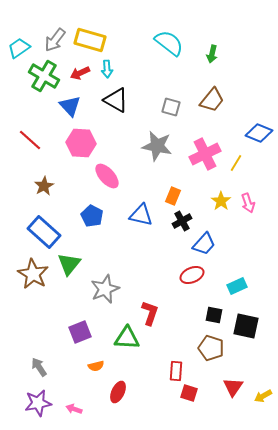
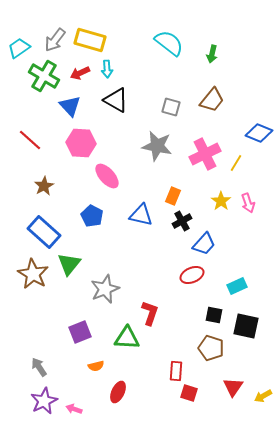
purple star at (38, 403): moved 6 px right, 2 px up; rotated 16 degrees counterclockwise
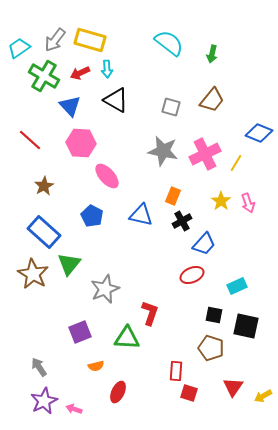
gray star at (157, 146): moved 6 px right, 5 px down
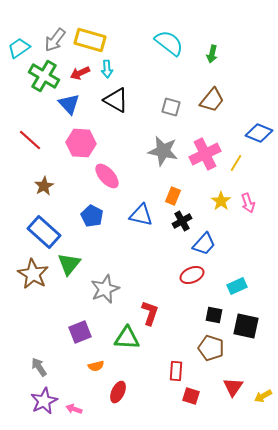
blue triangle at (70, 106): moved 1 px left, 2 px up
red square at (189, 393): moved 2 px right, 3 px down
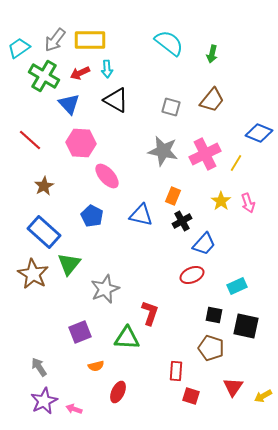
yellow rectangle at (90, 40): rotated 16 degrees counterclockwise
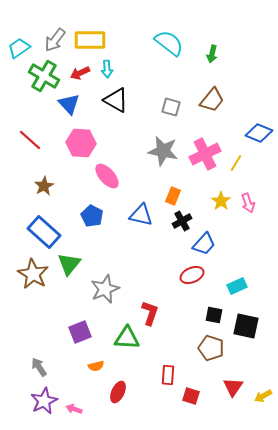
red rectangle at (176, 371): moved 8 px left, 4 px down
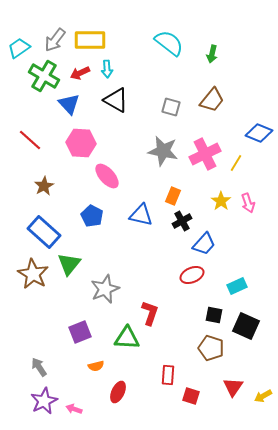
black square at (246, 326): rotated 12 degrees clockwise
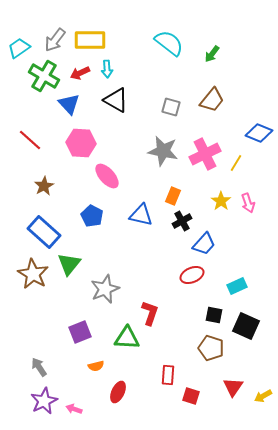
green arrow at (212, 54): rotated 24 degrees clockwise
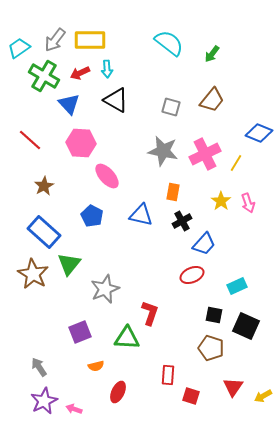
orange rectangle at (173, 196): moved 4 px up; rotated 12 degrees counterclockwise
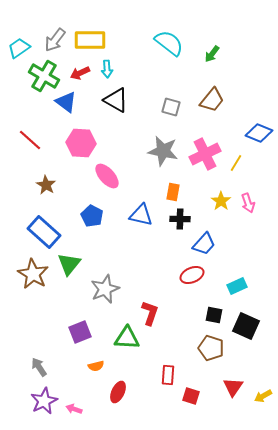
blue triangle at (69, 104): moved 3 px left, 2 px up; rotated 10 degrees counterclockwise
brown star at (44, 186): moved 2 px right, 1 px up; rotated 12 degrees counterclockwise
black cross at (182, 221): moved 2 px left, 2 px up; rotated 30 degrees clockwise
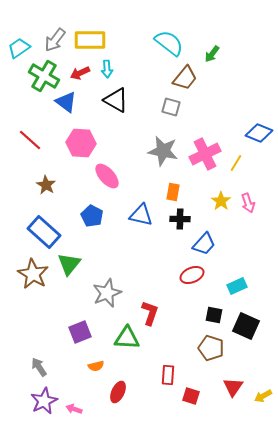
brown trapezoid at (212, 100): moved 27 px left, 22 px up
gray star at (105, 289): moved 2 px right, 4 px down
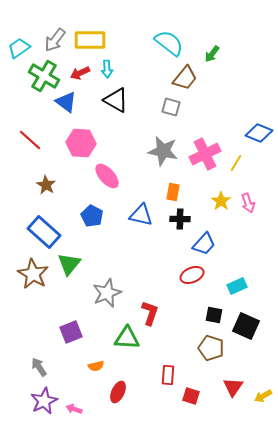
purple square at (80, 332): moved 9 px left
